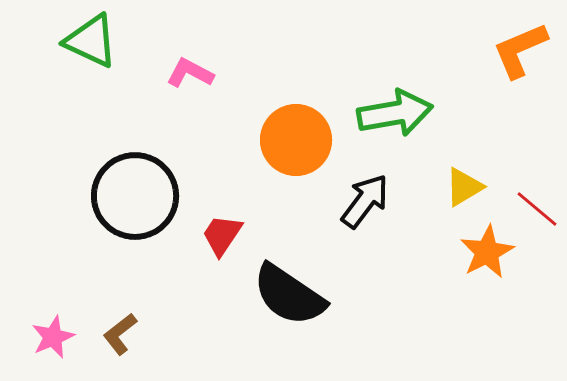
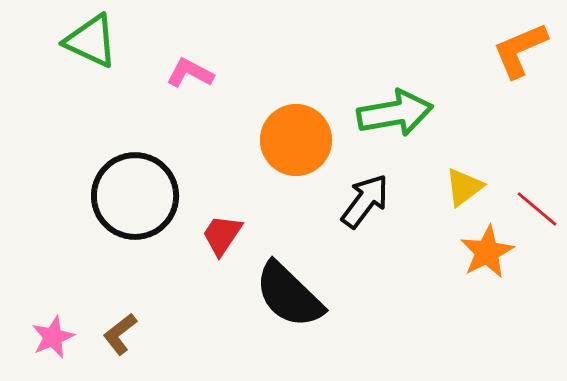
yellow triangle: rotated 6 degrees counterclockwise
black semicircle: rotated 10 degrees clockwise
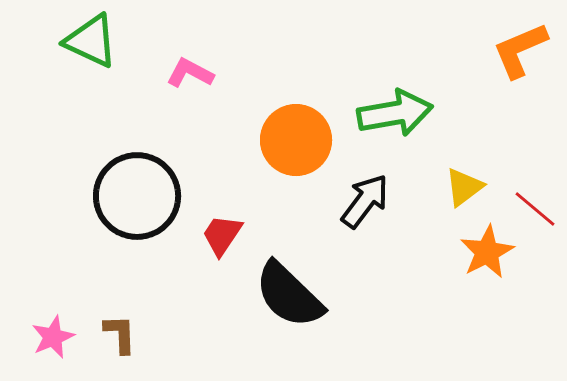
black circle: moved 2 px right
red line: moved 2 px left
brown L-shape: rotated 126 degrees clockwise
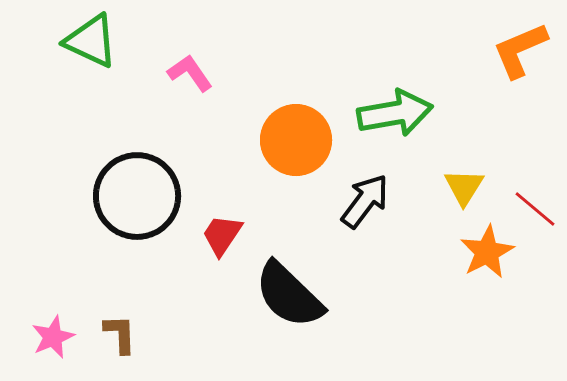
pink L-shape: rotated 27 degrees clockwise
yellow triangle: rotated 21 degrees counterclockwise
